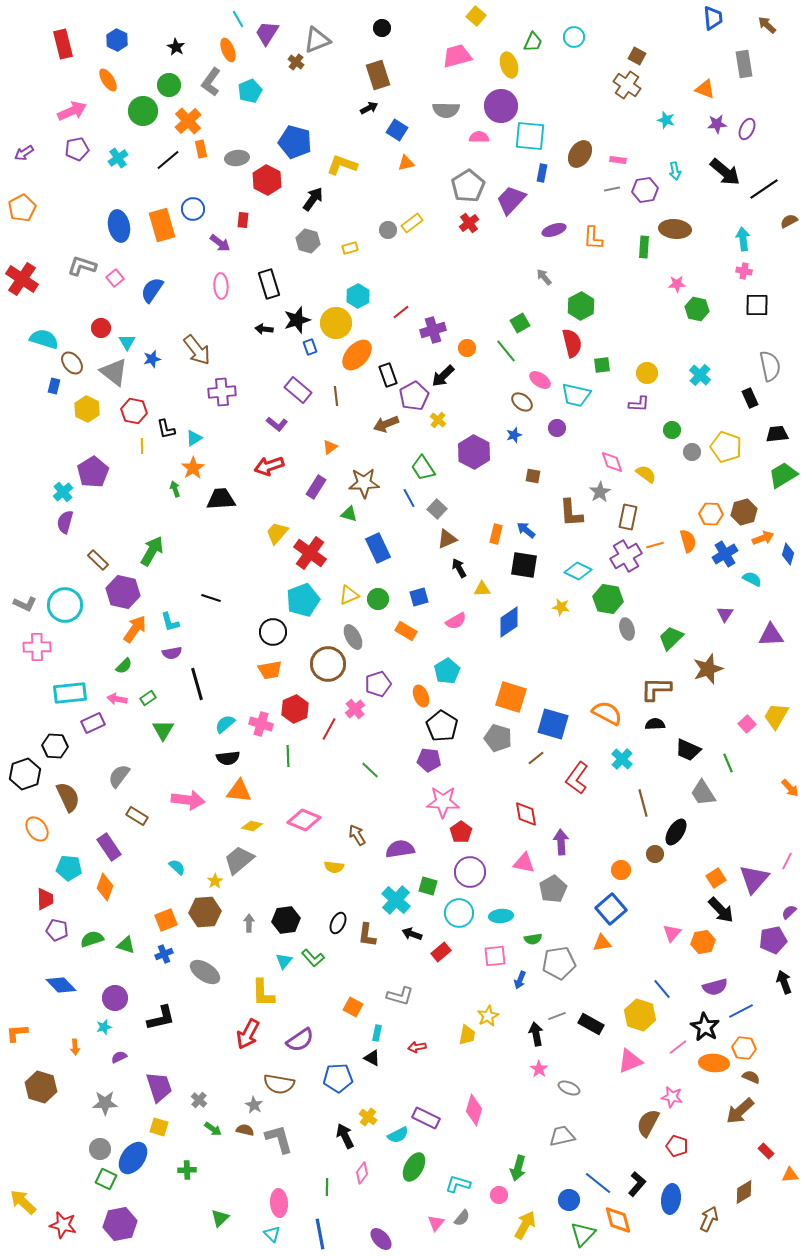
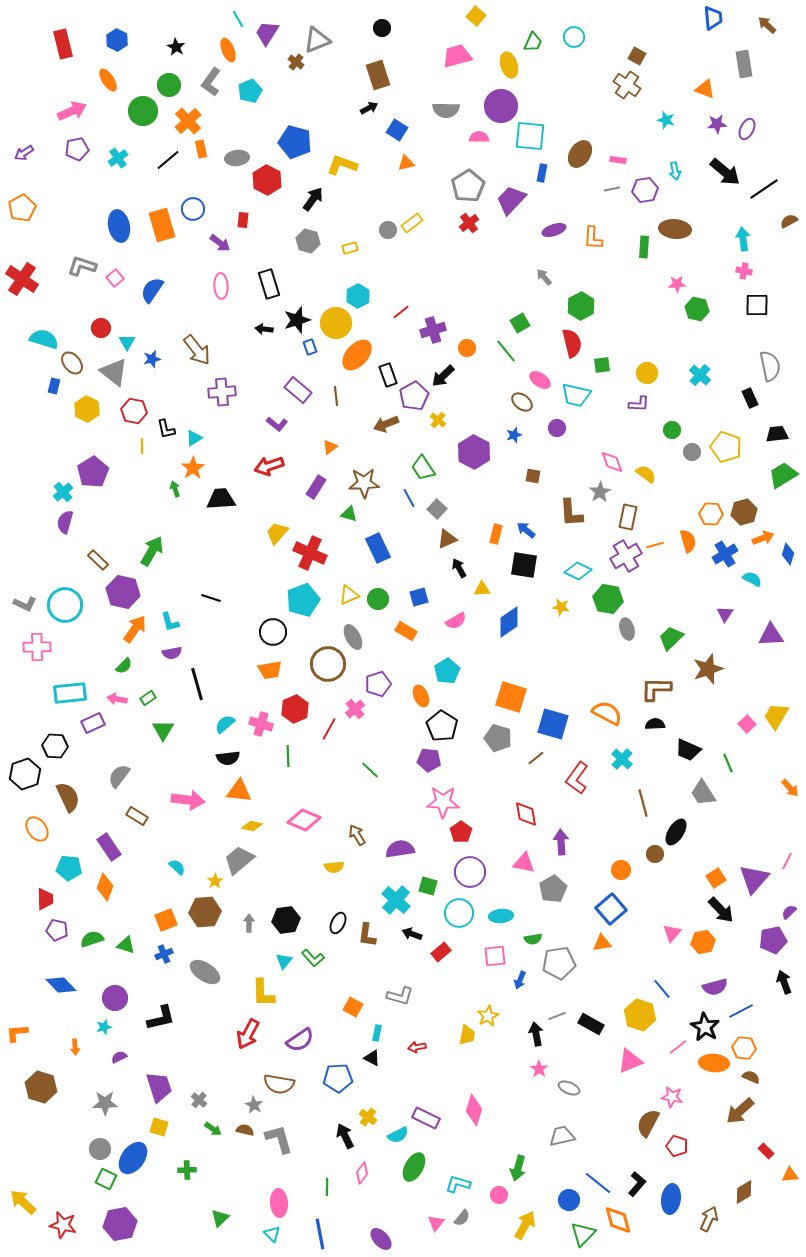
red cross at (310, 553): rotated 12 degrees counterclockwise
yellow semicircle at (334, 867): rotated 12 degrees counterclockwise
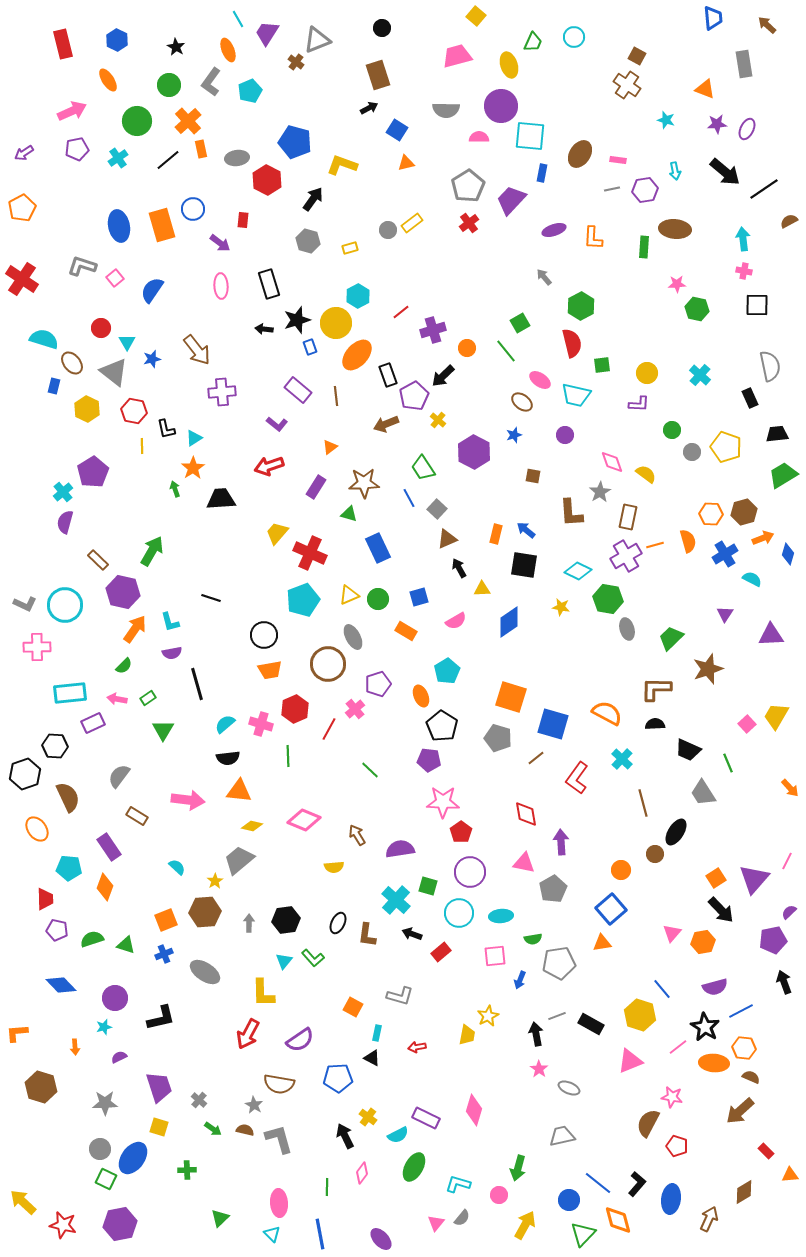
green circle at (143, 111): moved 6 px left, 10 px down
purple circle at (557, 428): moved 8 px right, 7 px down
black circle at (273, 632): moved 9 px left, 3 px down
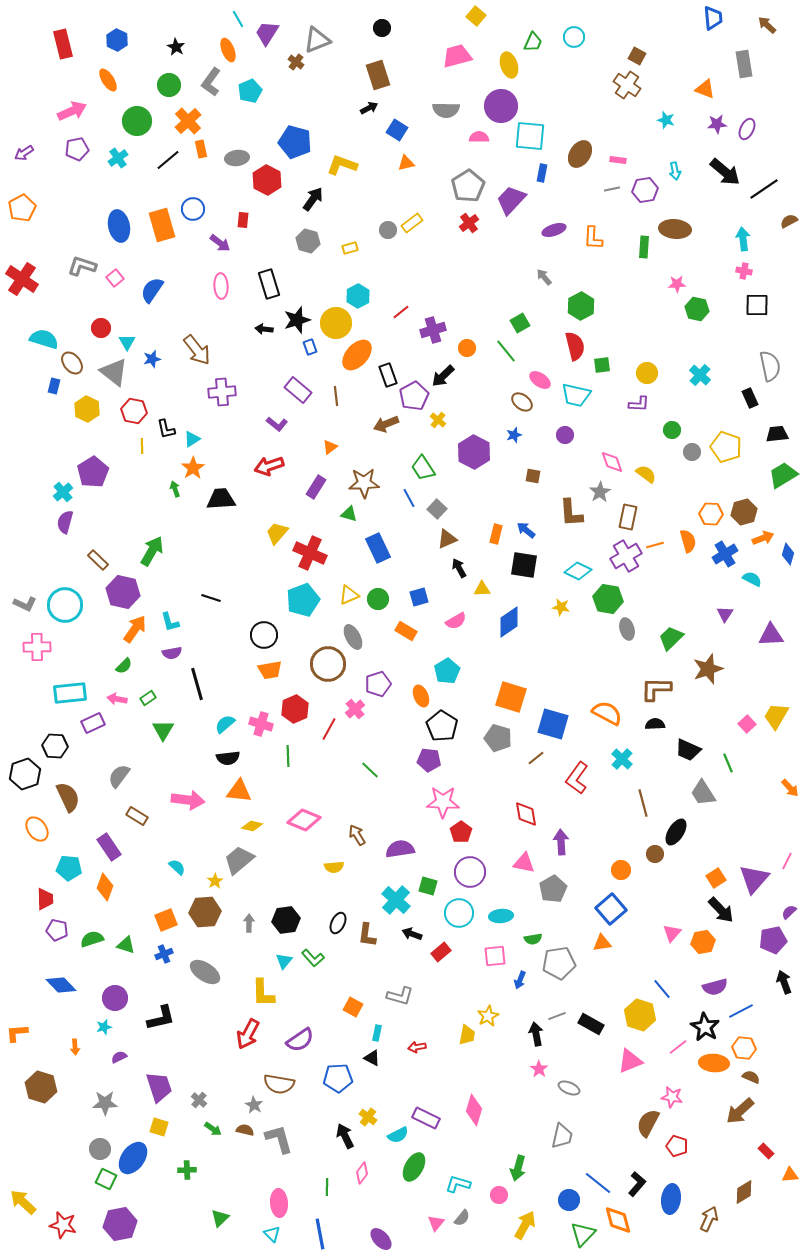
red semicircle at (572, 343): moved 3 px right, 3 px down
cyan triangle at (194, 438): moved 2 px left, 1 px down
gray trapezoid at (562, 1136): rotated 116 degrees clockwise
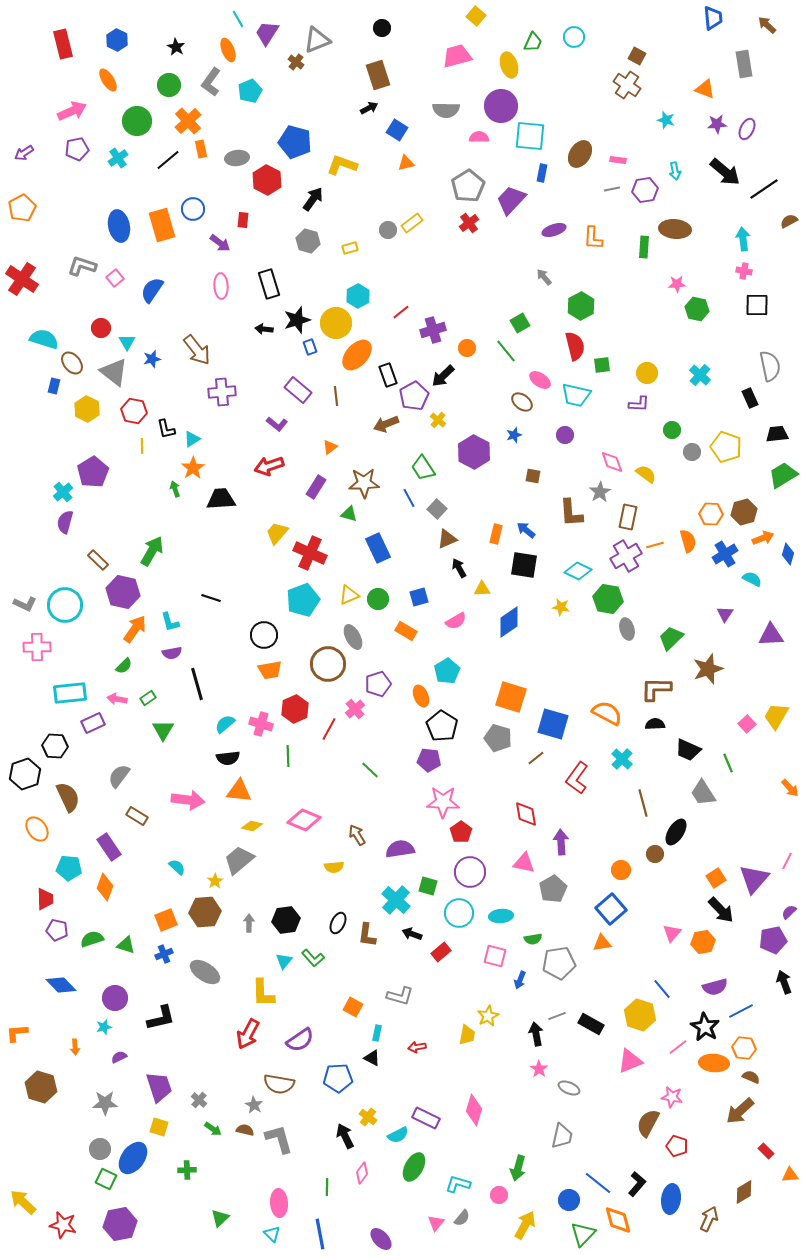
pink square at (495, 956): rotated 20 degrees clockwise
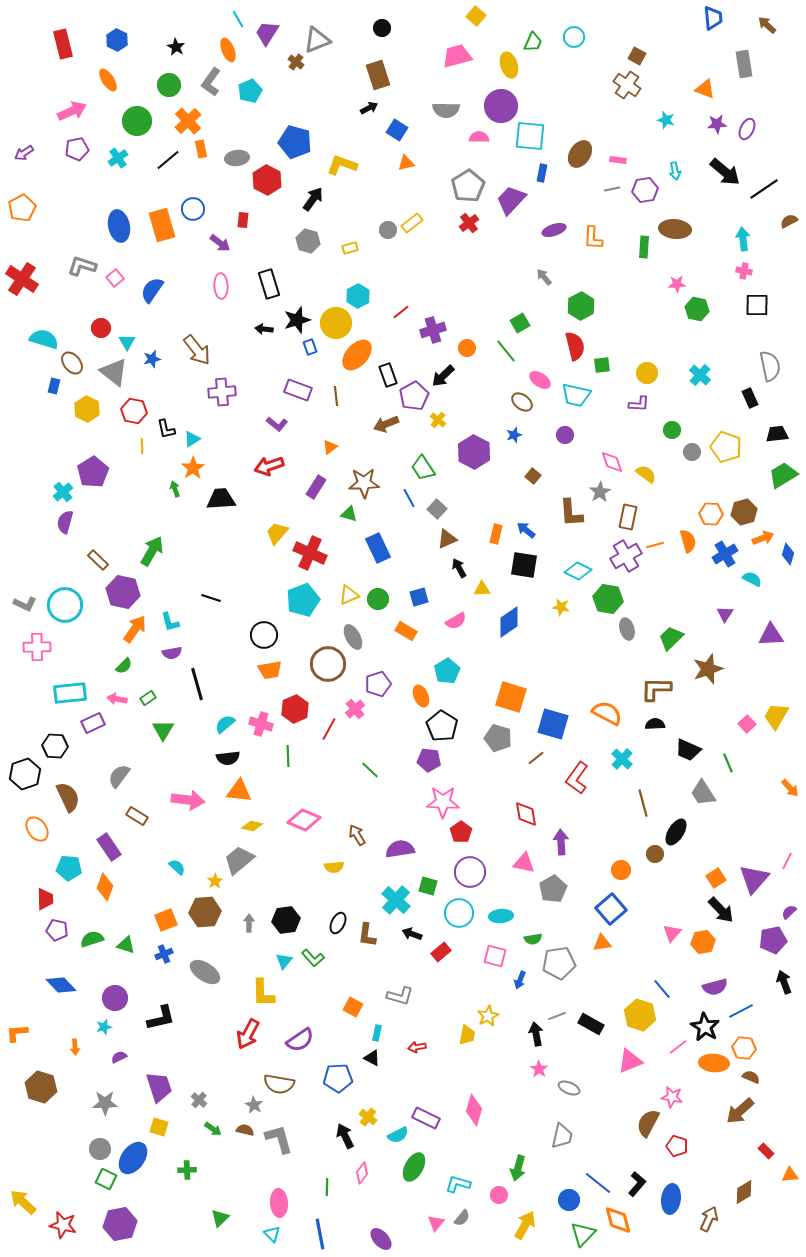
purple rectangle at (298, 390): rotated 20 degrees counterclockwise
brown square at (533, 476): rotated 28 degrees clockwise
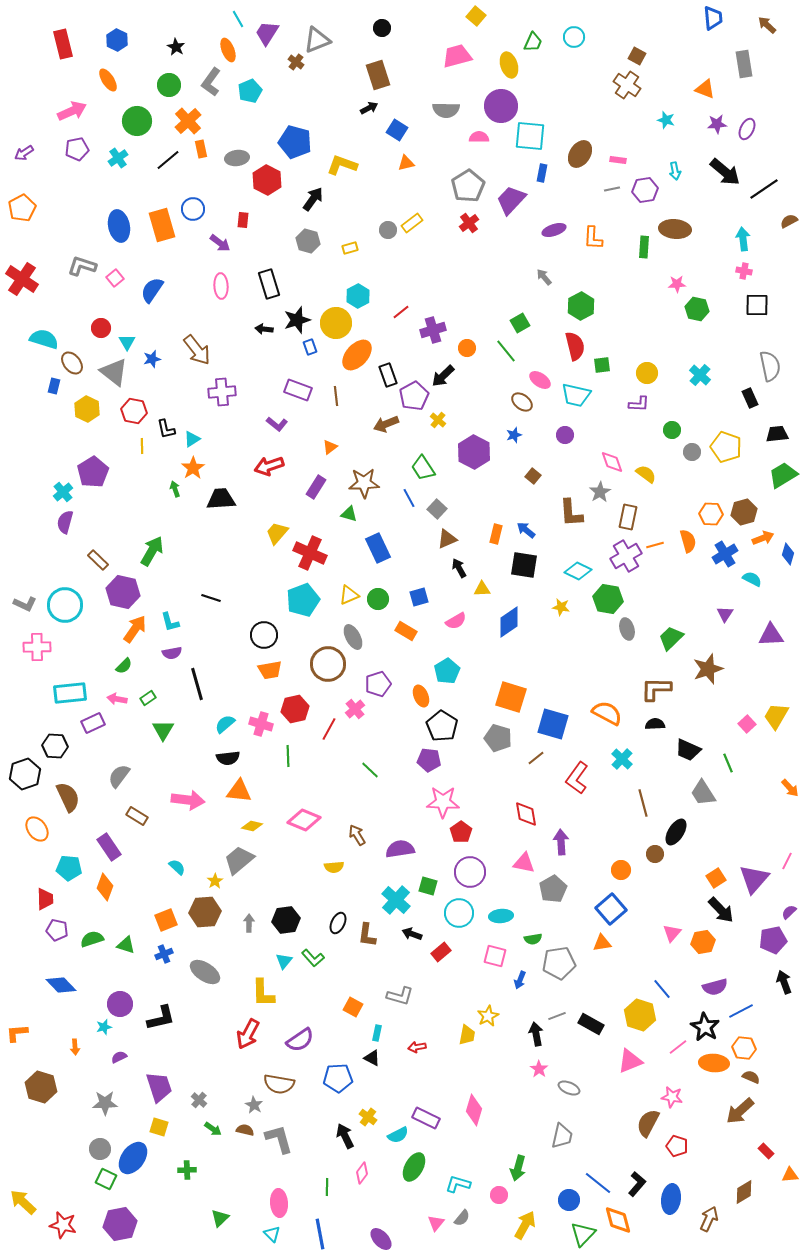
red hexagon at (295, 709): rotated 12 degrees clockwise
purple circle at (115, 998): moved 5 px right, 6 px down
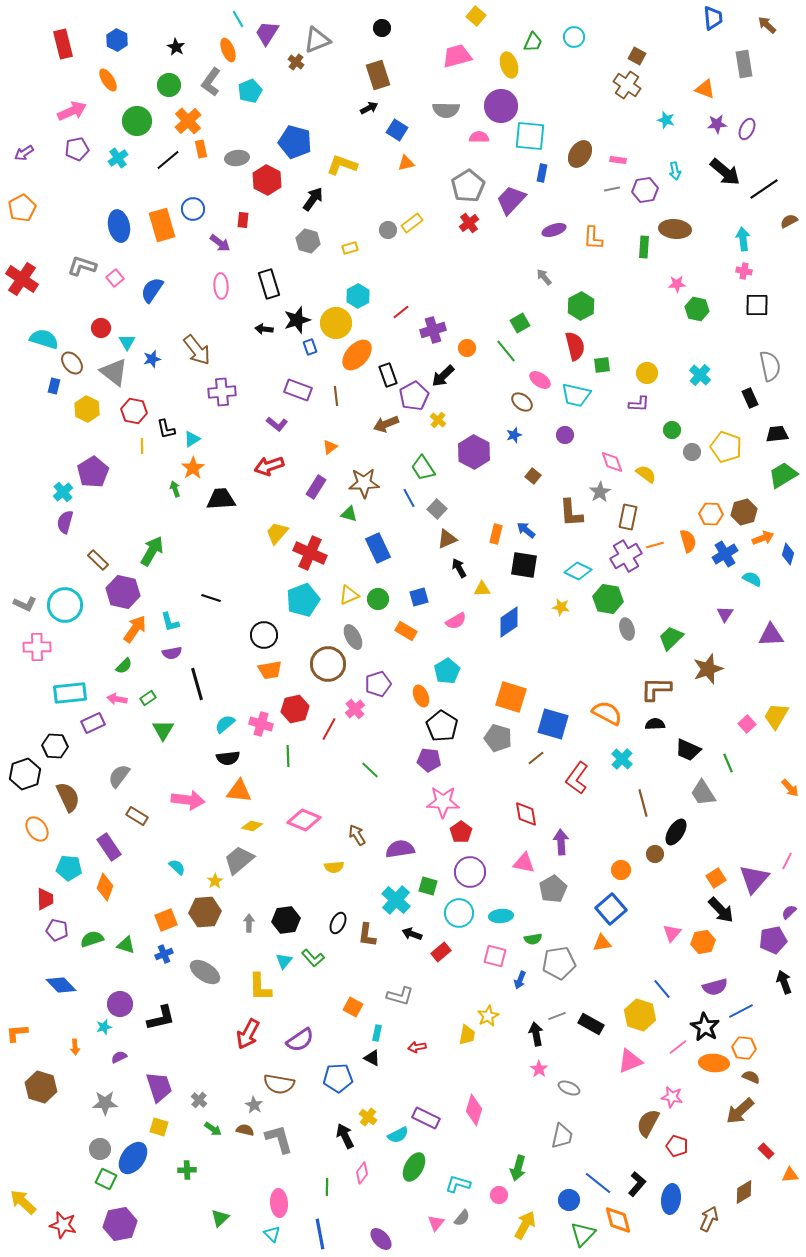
yellow L-shape at (263, 993): moved 3 px left, 6 px up
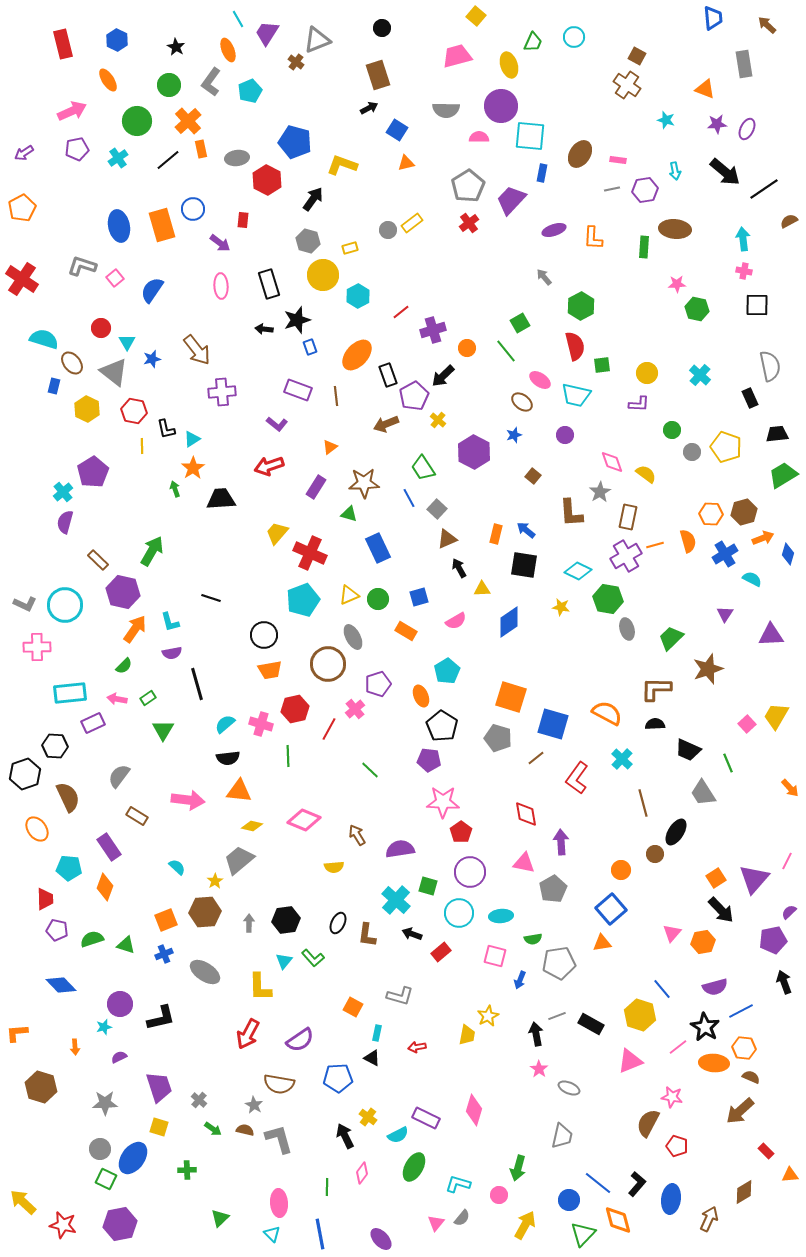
yellow circle at (336, 323): moved 13 px left, 48 px up
